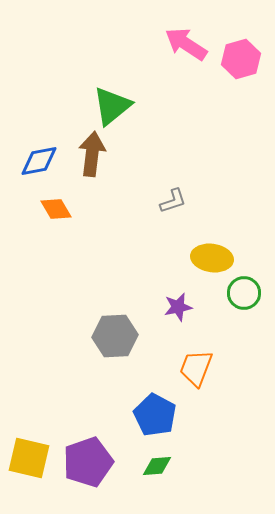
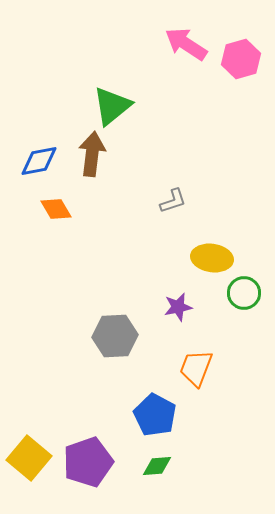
yellow square: rotated 27 degrees clockwise
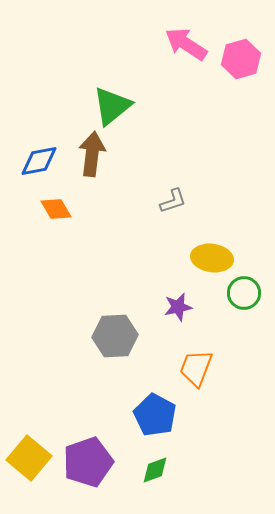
green diamond: moved 2 px left, 4 px down; rotated 16 degrees counterclockwise
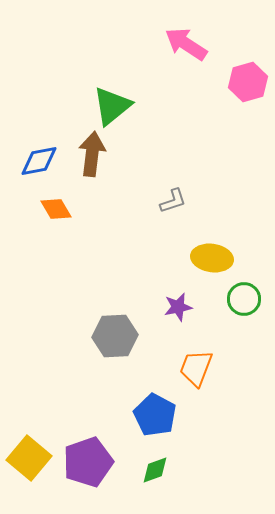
pink hexagon: moved 7 px right, 23 px down
green circle: moved 6 px down
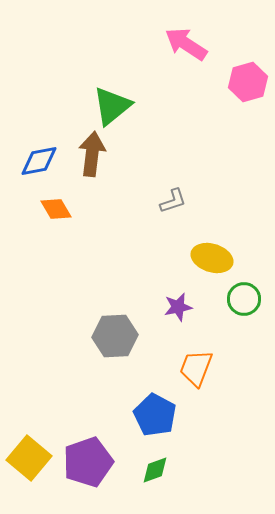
yellow ellipse: rotated 9 degrees clockwise
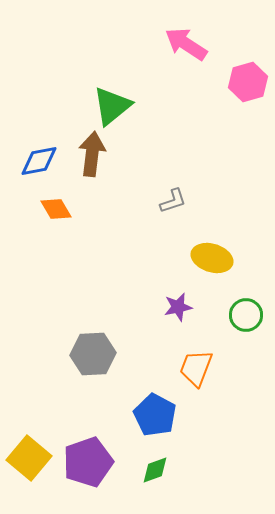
green circle: moved 2 px right, 16 px down
gray hexagon: moved 22 px left, 18 px down
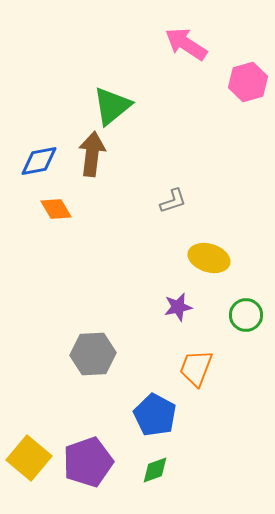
yellow ellipse: moved 3 px left
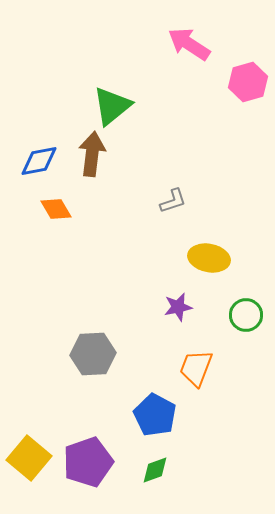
pink arrow: moved 3 px right
yellow ellipse: rotated 6 degrees counterclockwise
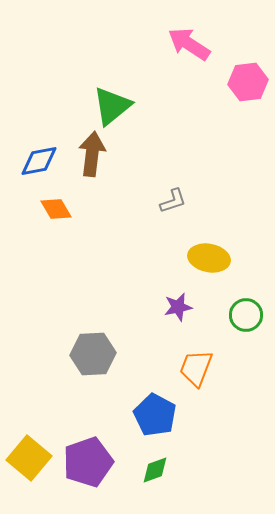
pink hexagon: rotated 9 degrees clockwise
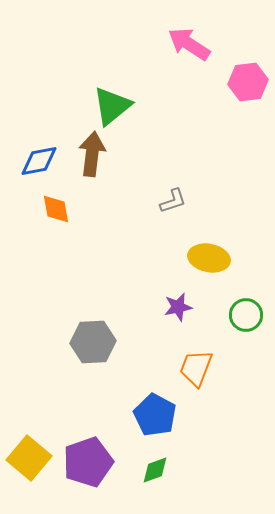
orange diamond: rotated 20 degrees clockwise
gray hexagon: moved 12 px up
